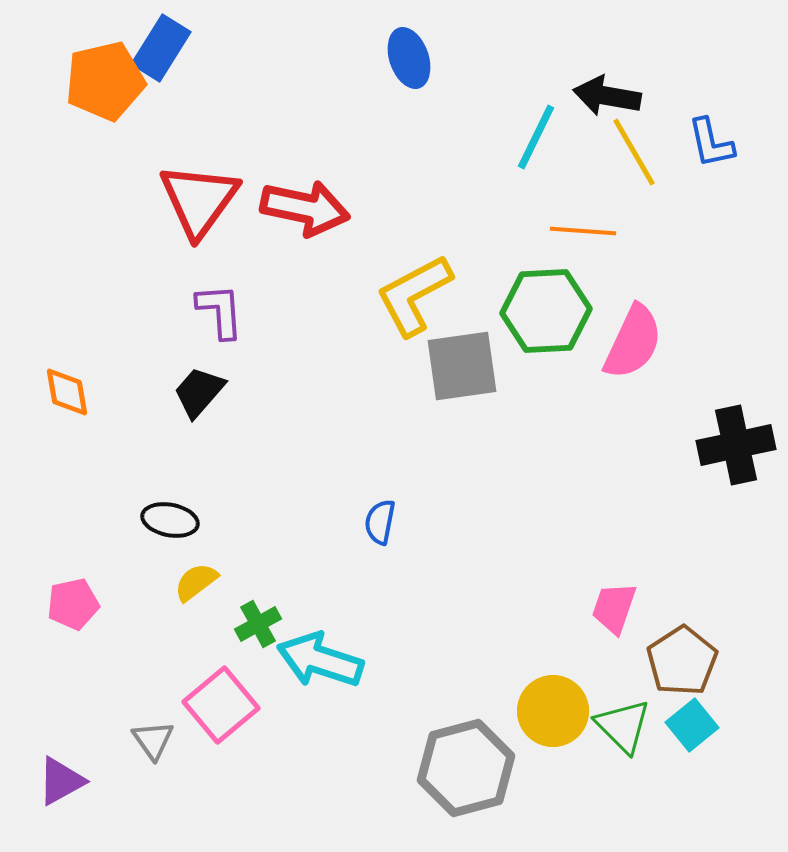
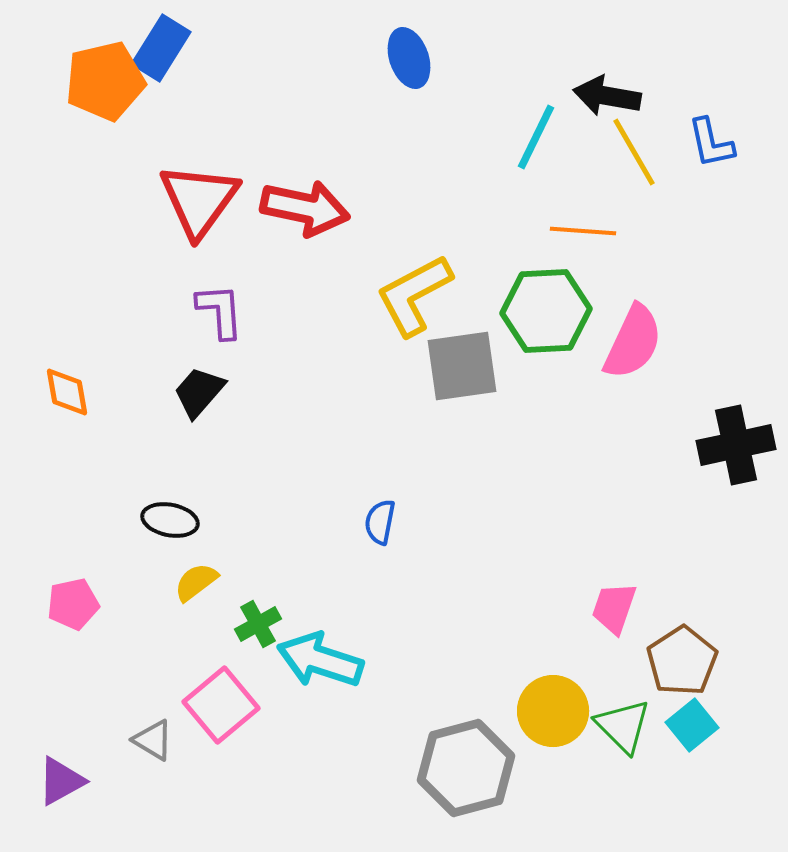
gray triangle: rotated 24 degrees counterclockwise
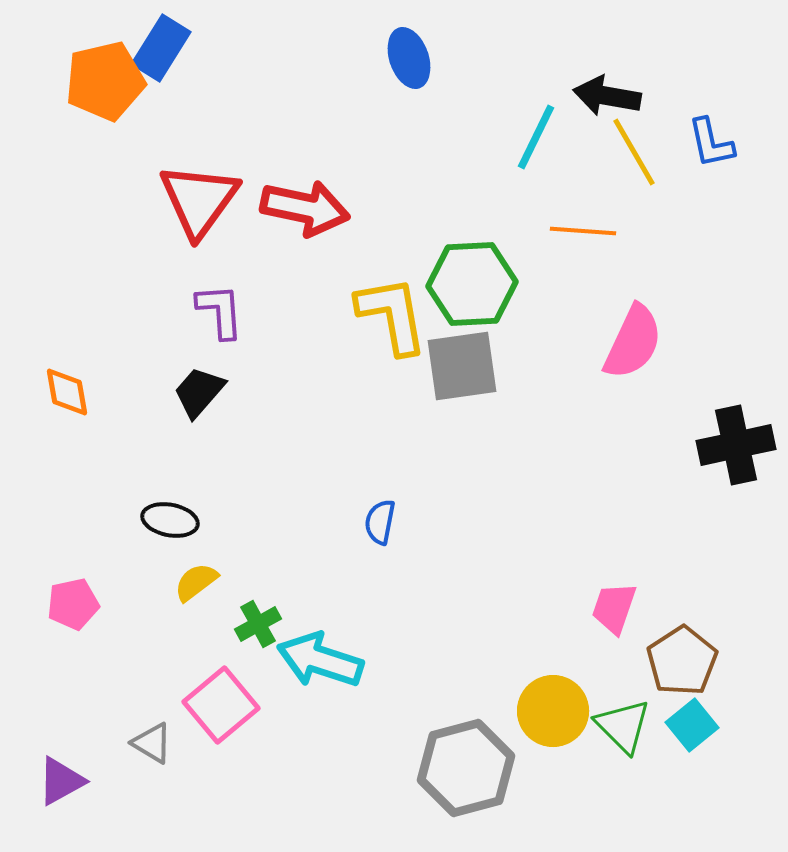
yellow L-shape: moved 22 px left, 20 px down; rotated 108 degrees clockwise
green hexagon: moved 74 px left, 27 px up
gray triangle: moved 1 px left, 3 px down
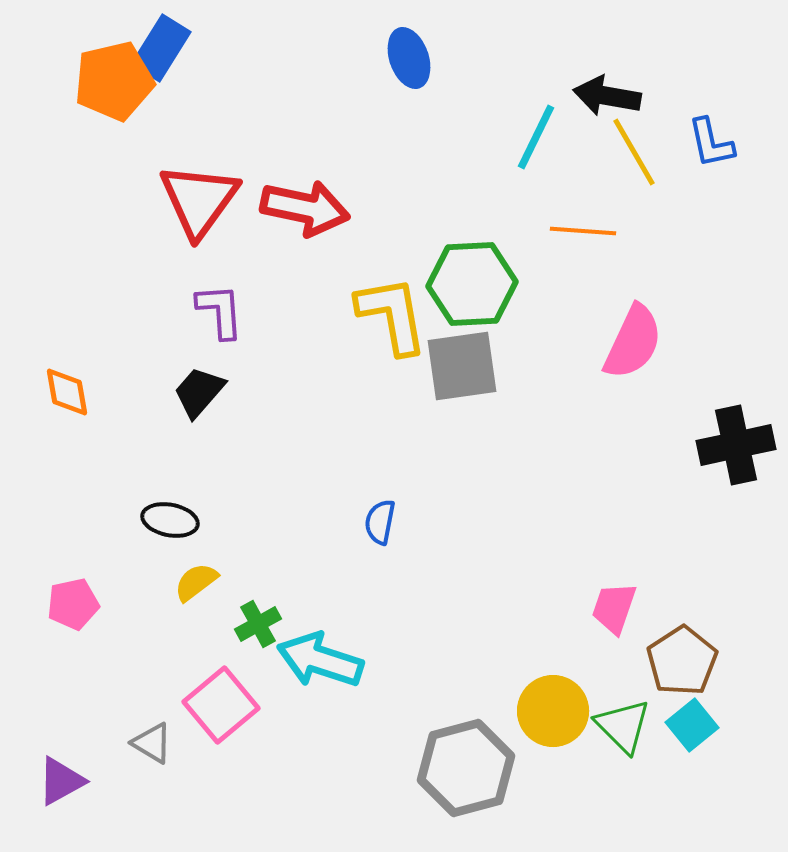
orange pentagon: moved 9 px right
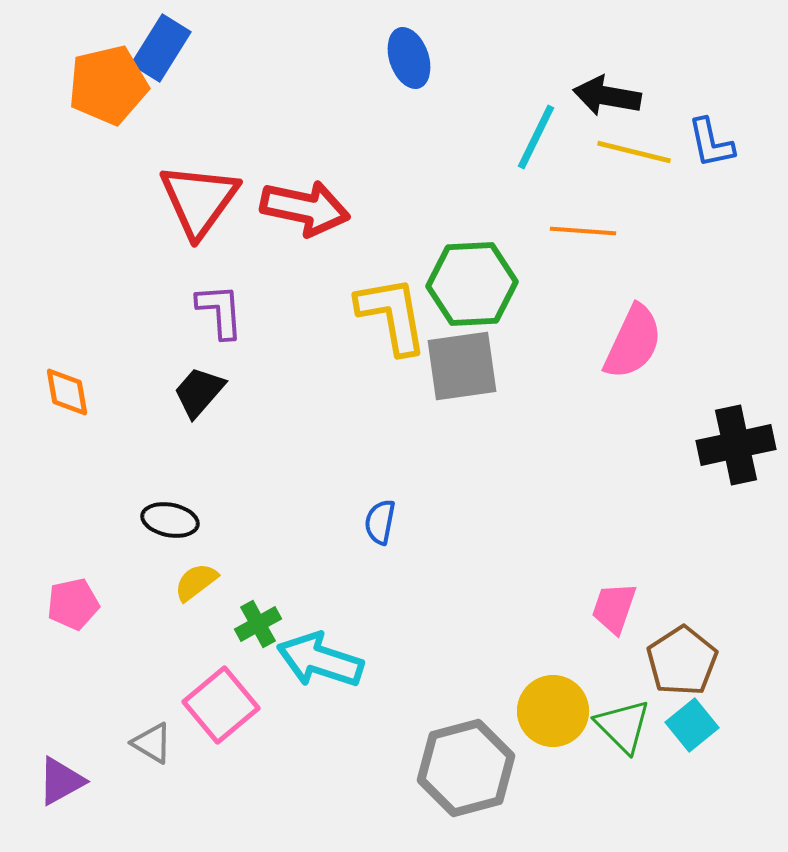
orange pentagon: moved 6 px left, 4 px down
yellow line: rotated 46 degrees counterclockwise
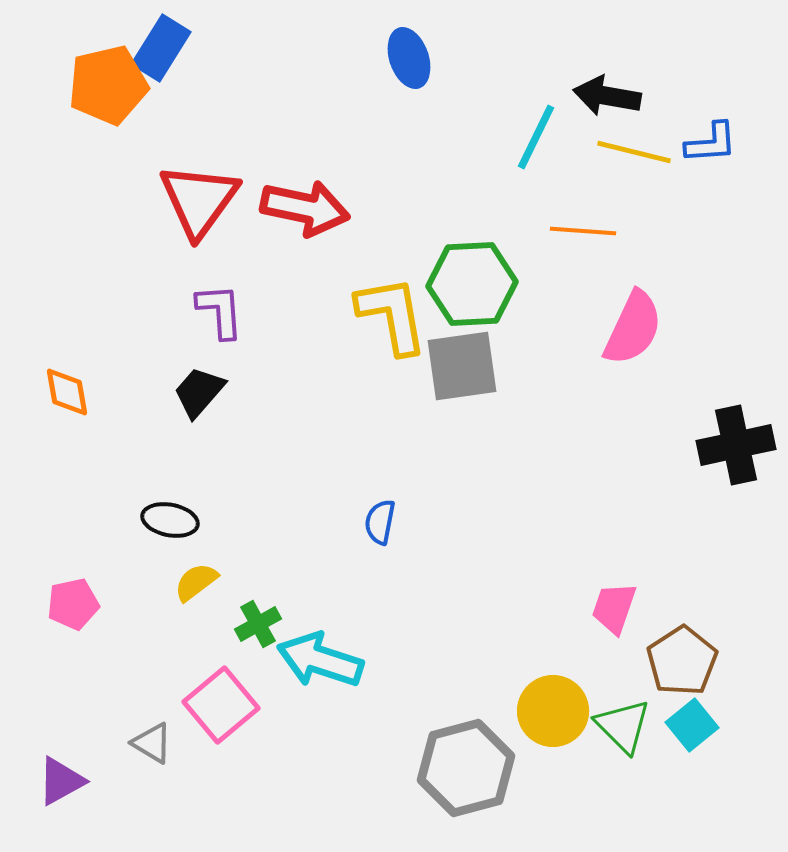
blue L-shape: rotated 82 degrees counterclockwise
pink semicircle: moved 14 px up
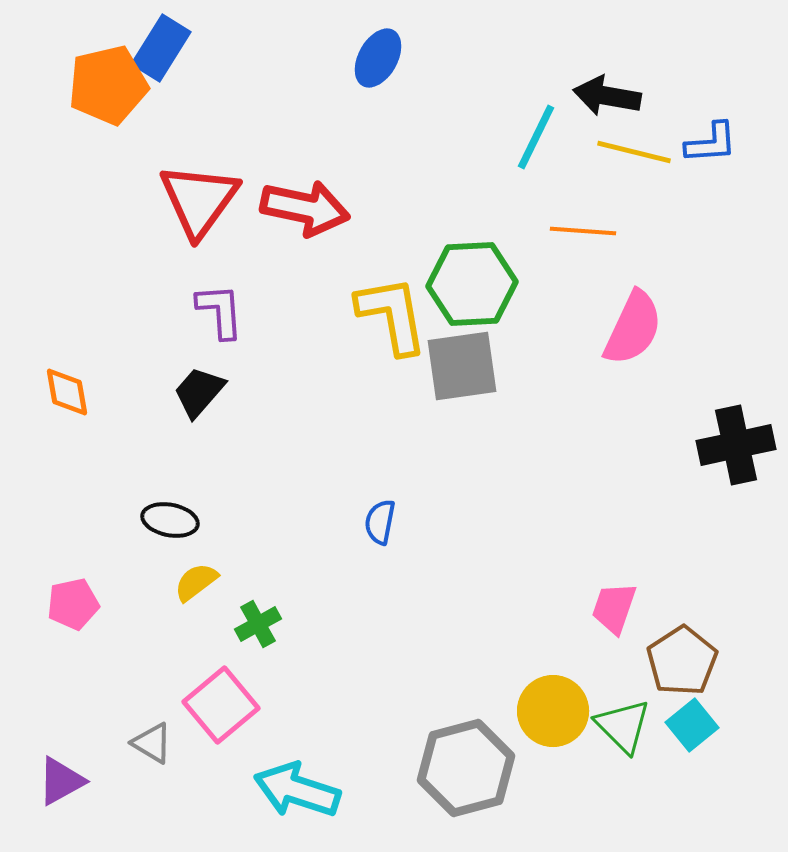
blue ellipse: moved 31 px left; rotated 48 degrees clockwise
cyan arrow: moved 23 px left, 130 px down
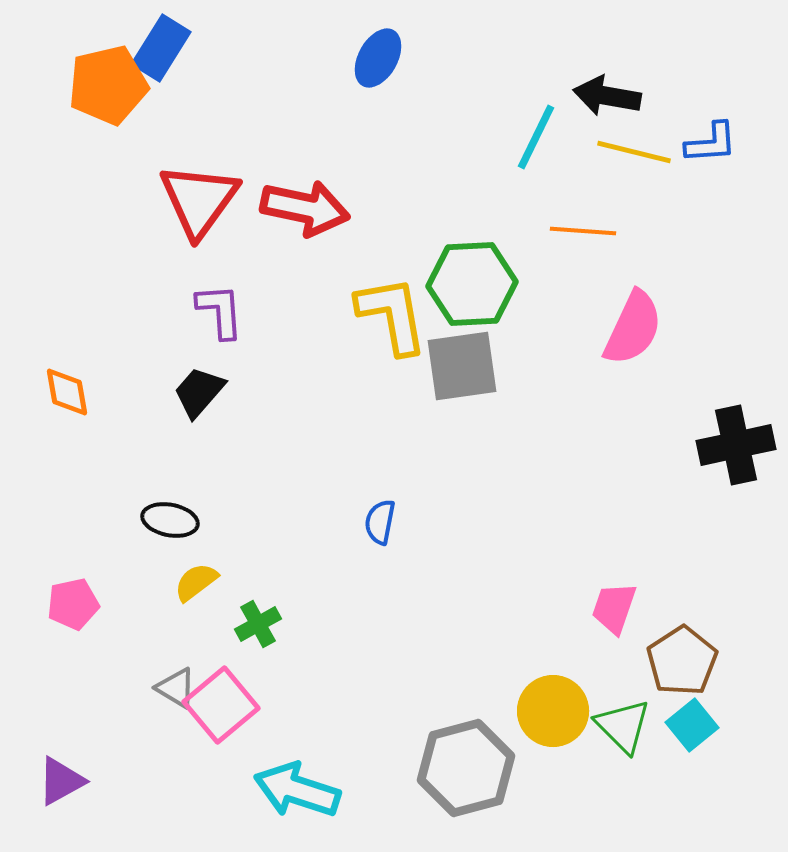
gray triangle: moved 24 px right, 55 px up
